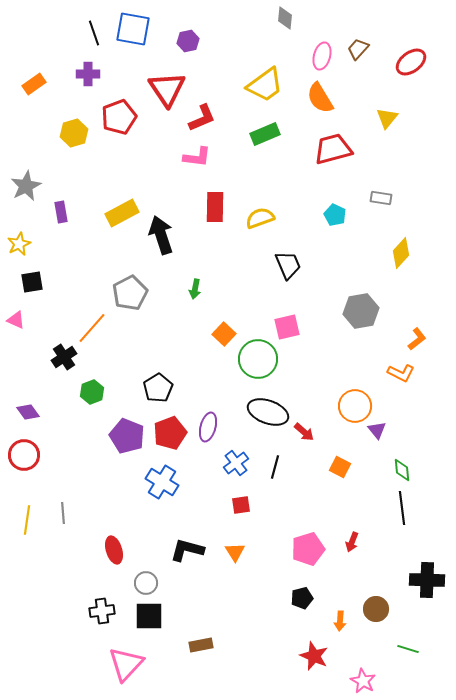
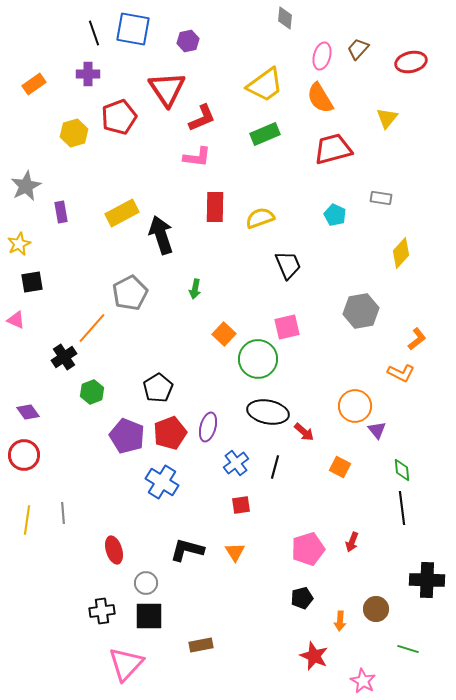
red ellipse at (411, 62): rotated 24 degrees clockwise
black ellipse at (268, 412): rotated 9 degrees counterclockwise
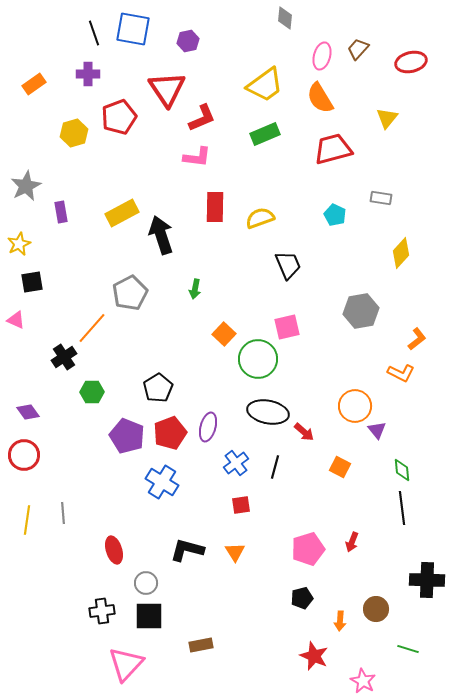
green hexagon at (92, 392): rotated 20 degrees clockwise
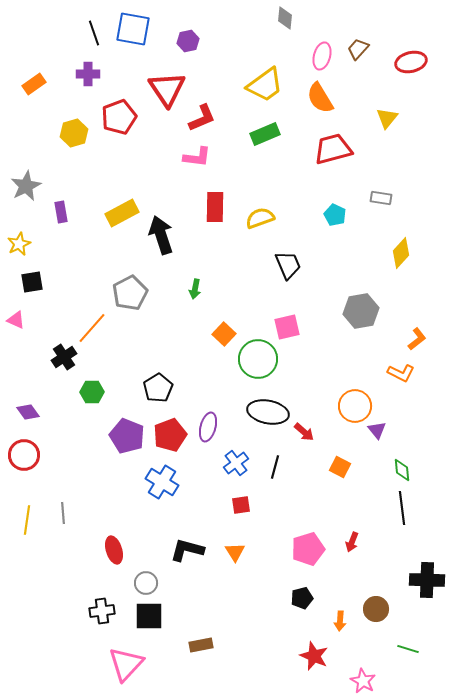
red pentagon at (170, 433): moved 2 px down
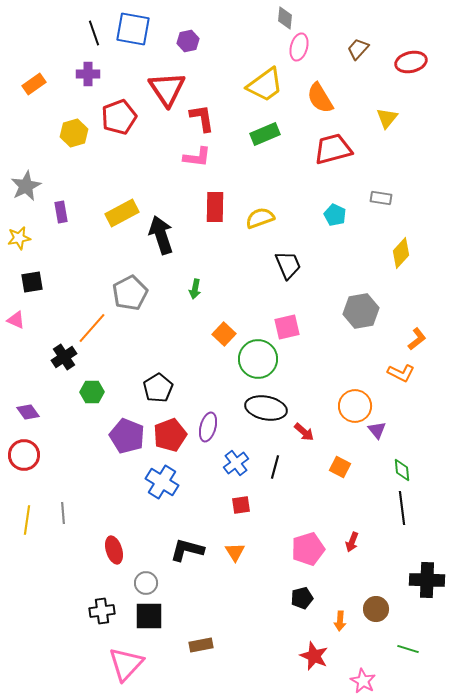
pink ellipse at (322, 56): moved 23 px left, 9 px up
red L-shape at (202, 118): rotated 76 degrees counterclockwise
yellow star at (19, 244): moved 6 px up; rotated 15 degrees clockwise
black ellipse at (268, 412): moved 2 px left, 4 px up
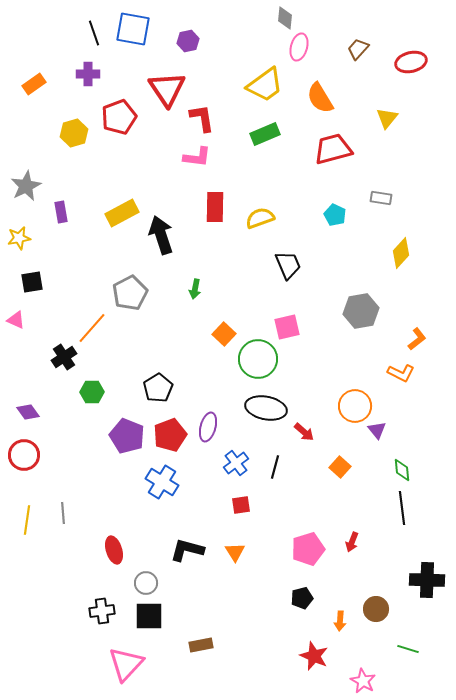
orange square at (340, 467): rotated 15 degrees clockwise
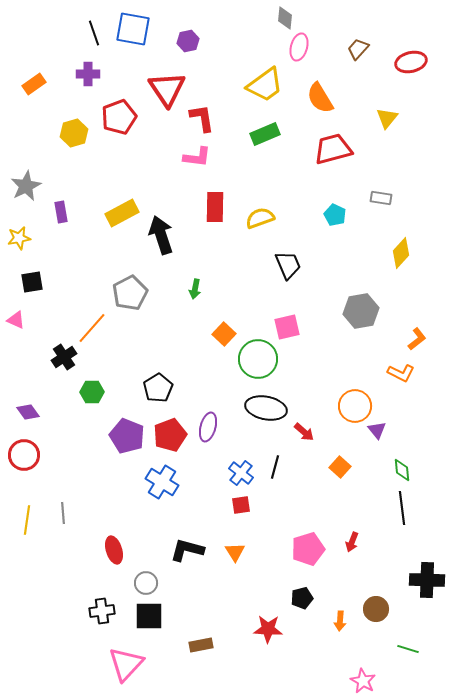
blue cross at (236, 463): moved 5 px right, 10 px down; rotated 15 degrees counterclockwise
red star at (314, 656): moved 46 px left, 27 px up; rotated 20 degrees counterclockwise
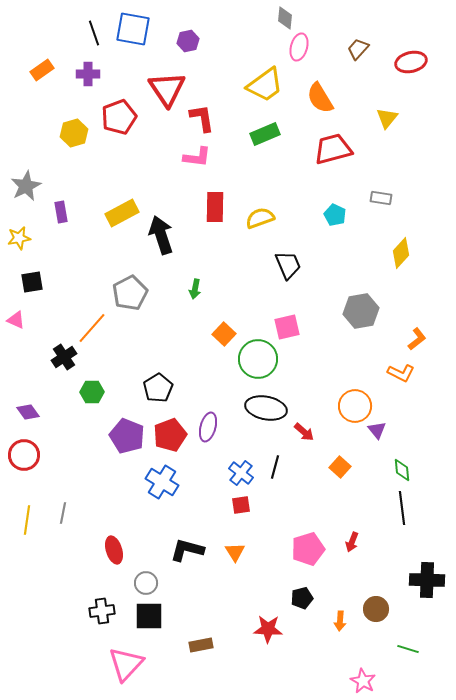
orange rectangle at (34, 84): moved 8 px right, 14 px up
gray line at (63, 513): rotated 15 degrees clockwise
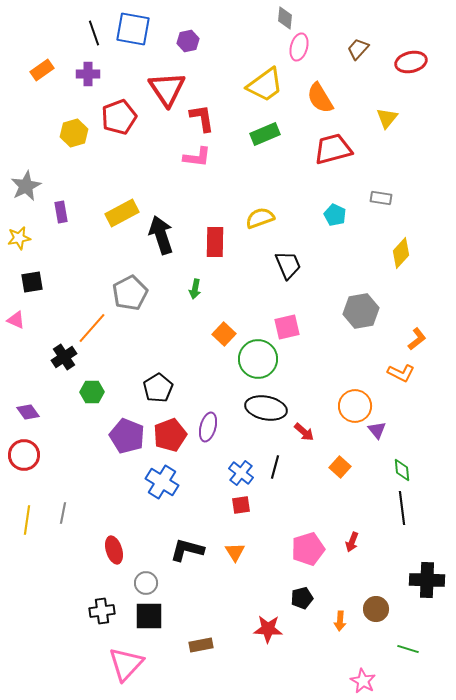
red rectangle at (215, 207): moved 35 px down
